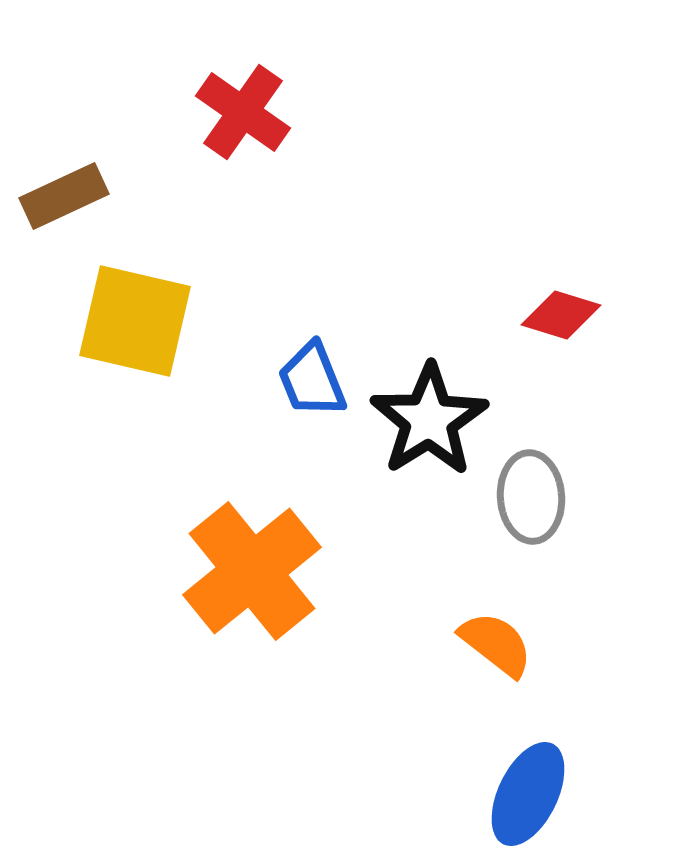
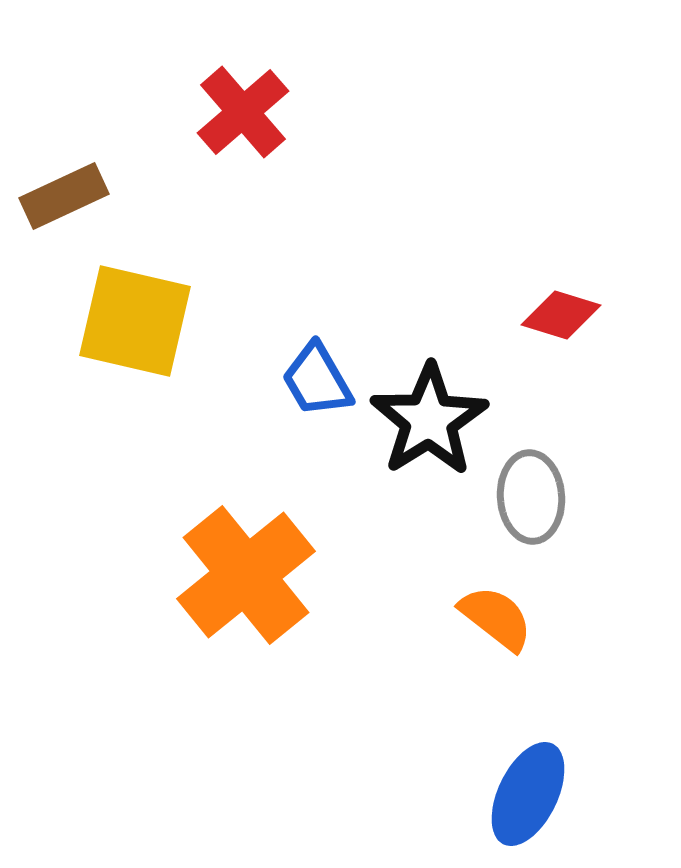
red cross: rotated 14 degrees clockwise
blue trapezoid: moved 5 px right; rotated 8 degrees counterclockwise
orange cross: moved 6 px left, 4 px down
orange semicircle: moved 26 px up
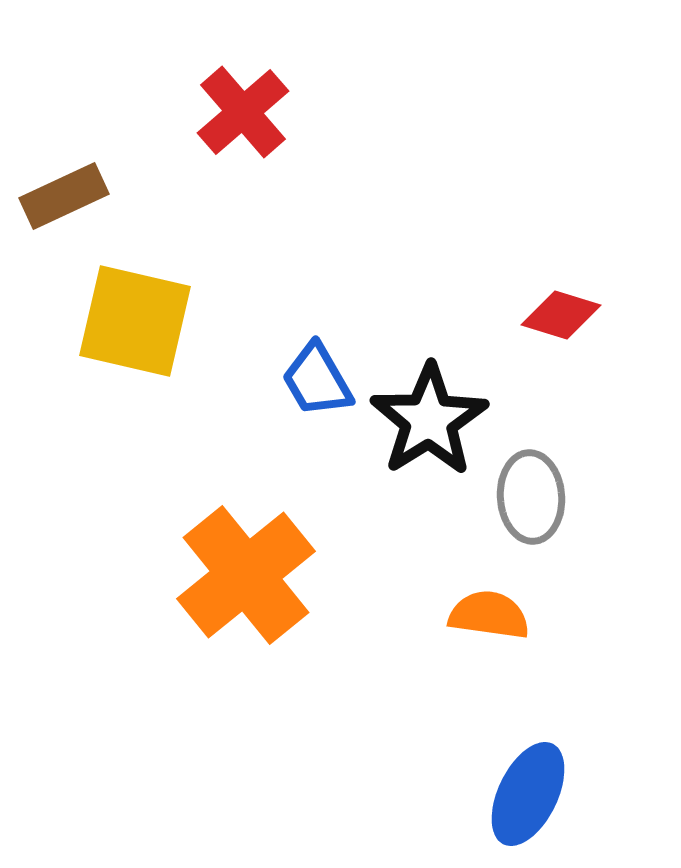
orange semicircle: moved 7 px left, 3 px up; rotated 30 degrees counterclockwise
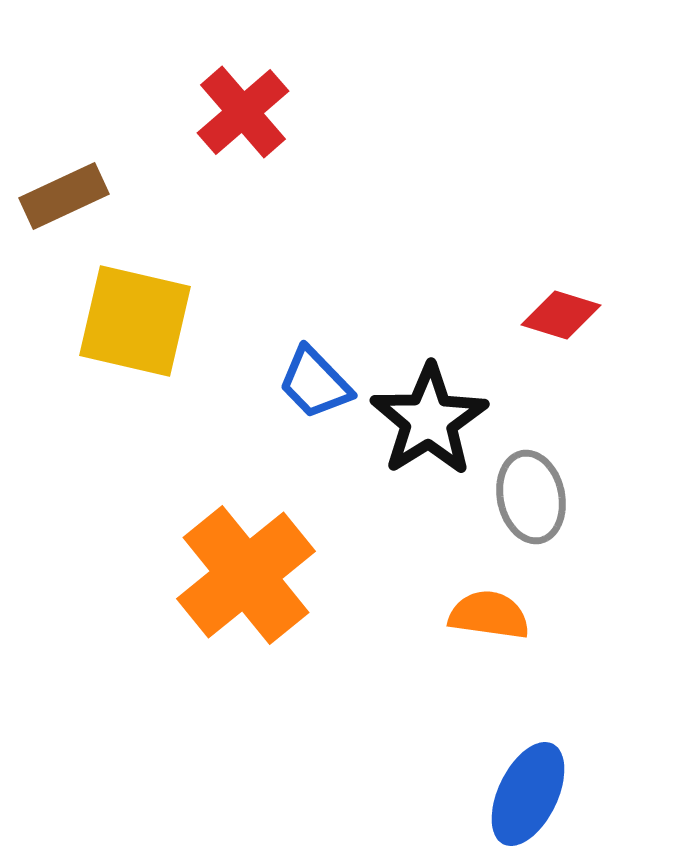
blue trapezoid: moved 2 px left, 3 px down; rotated 14 degrees counterclockwise
gray ellipse: rotated 8 degrees counterclockwise
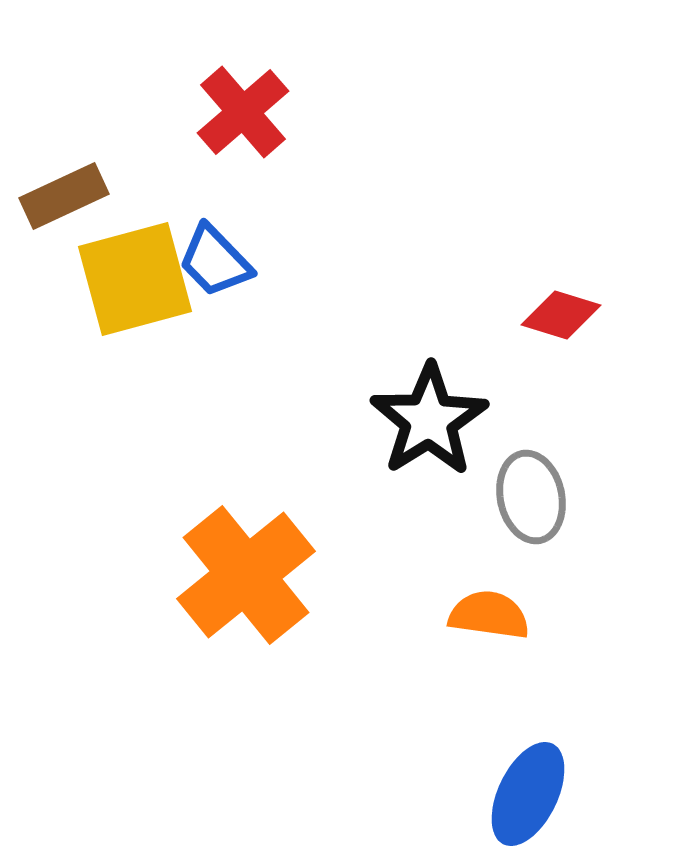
yellow square: moved 42 px up; rotated 28 degrees counterclockwise
blue trapezoid: moved 100 px left, 122 px up
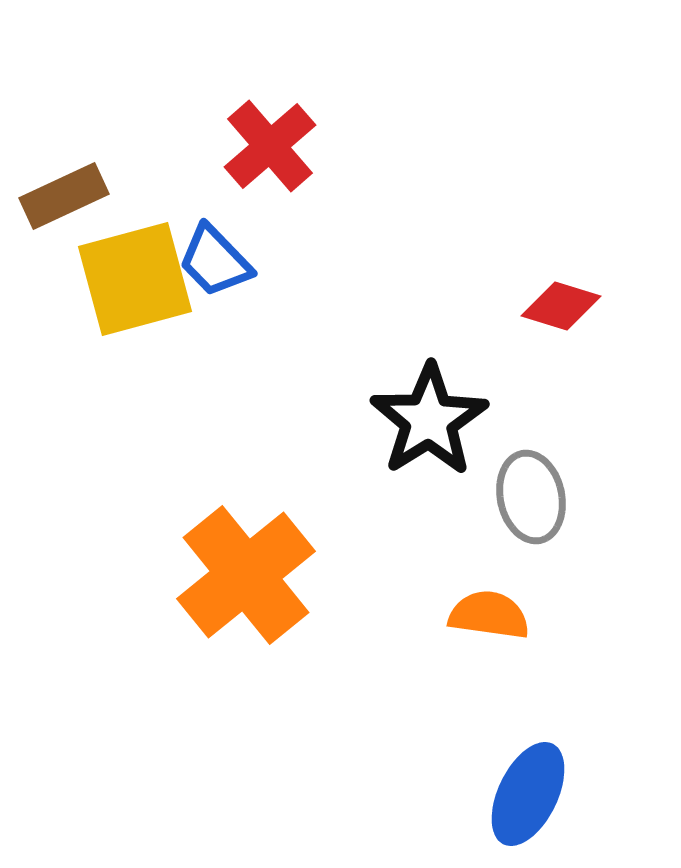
red cross: moved 27 px right, 34 px down
red diamond: moved 9 px up
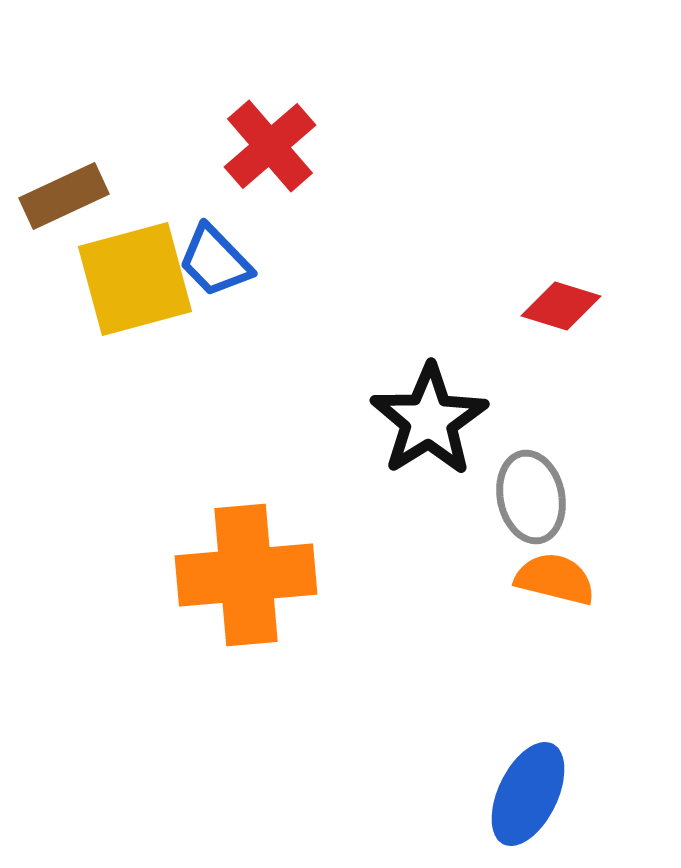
orange cross: rotated 34 degrees clockwise
orange semicircle: moved 66 px right, 36 px up; rotated 6 degrees clockwise
